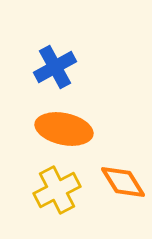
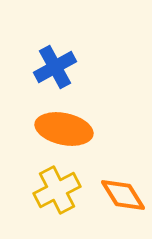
orange diamond: moved 13 px down
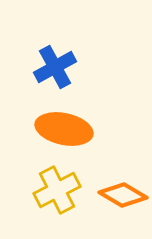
orange diamond: rotated 27 degrees counterclockwise
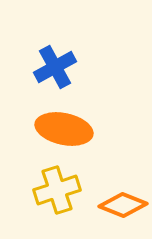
yellow cross: rotated 9 degrees clockwise
orange diamond: moved 10 px down; rotated 9 degrees counterclockwise
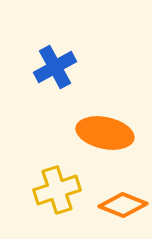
orange ellipse: moved 41 px right, 4 px down
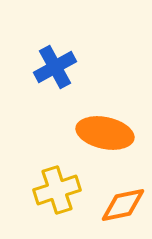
orange diamond: rotated 33 degrees counterclockwise
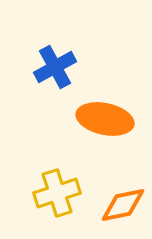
orange ellipse: moved 14 px up
yellow cross: moved 3 px down
